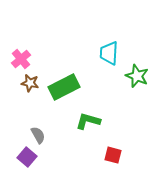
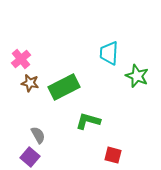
purple square: moved 3 px right
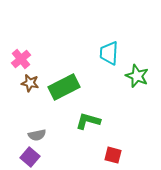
gray semicircle: moved 1 px left; rotated 108 degrees clockwise
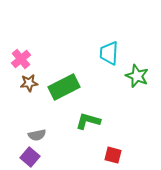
brown star: moved 1 px left; rotated 18 degrees counterclockwise
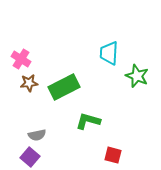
pink cross: rotated 18 degrees counterclockwise
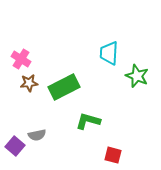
purple square: moved 15 px left, 11 px up
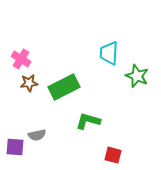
purple square: moved 1 px down; rotated 36 degrees counterclockwise
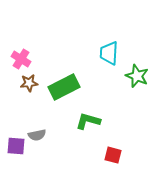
purple square: moved 1 px right, 1 px up
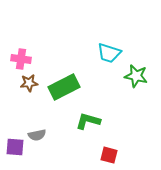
cyan trapezoid: rotated 75 degrees counterclockwise
pink cross: rotated 24 degrees counterclockwise
green star: moved 1 px left; rotated 10 degrees counterclockwise
purple square: moved 1 px left, 1 px down
red square: moved 4 px left
